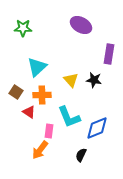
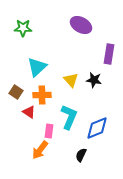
cyan L-shape: rotated 135 degrees counterclockwise
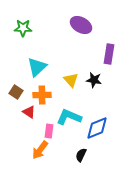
cyan L-shape: rotated 90 degrees counterclockwise
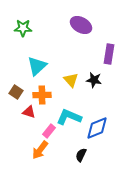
cyan triangle: moved 1 px up
red triangle: rotated 16 degrees counterclockwise
pink rectangle: rotated 32 degrees clockwise
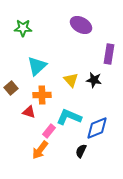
brown square: moved 5 px left, 4 px up; rotated 16 degrees clockwise
black semicircle: moved 4 px up
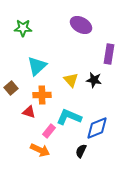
orange arrow: rotated 102 degrees counterclockwise
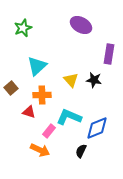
green star: rotated 24 degrees counterclockwise
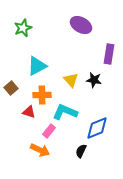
cyan triangle: rotated 15 degrees clockwise
cyan L-shape: moved 4 px left, 5 px up
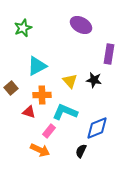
yellow triangle: moved 1 px left, 1 px down
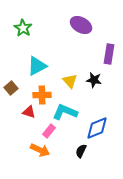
green star: rotated 18 degrees counterclockwise
